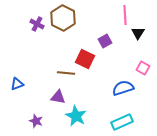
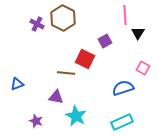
purple triangle: moved 2 px left
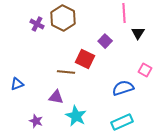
pink line: moved 1 px left, 2 px up
purple square: rotated 16 degrees counterclockwise
pink square: moved 2 px right, 2 px down
brown line: moved 1 px up
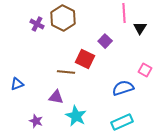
black triangle: moved 2 px right, 5 px up
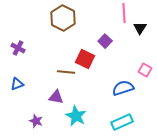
purple cross: moved 19 px left, 24 px down
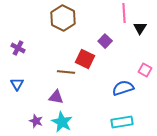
blue triangle: rotated 40 degrees counterclockwise
cyan star: moved 14 px left, 6 px down
cyan rectangle: rotated 15 degrees clockwise
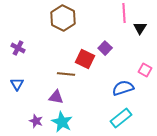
purple square: moved 7 px down
brown line: moved 2 px down
cyan rectangle: moved 1 px left, 4 px up; rotated 30 degrees counterclockwise
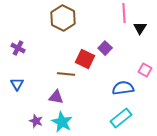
blue semicircle: rotated 10 degrees clockwise
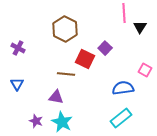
brown hexagon: moved 2 px right, 11 px down
black triangle: moved 1 px up
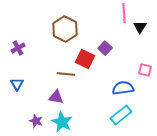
purple cross: rotated 32 degrees clockwise
pink square: rotated 16 degrees counterclockwise
cyan rectangle: moved 3 px up
